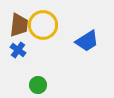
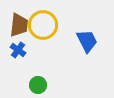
blue trapezoid: rotated 85 degrees counterclockwise
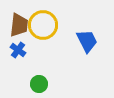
green circle: moved 1 px right, 1 px up
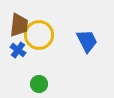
yellow circle: moved 4 px left, 10 px down
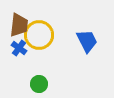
blue cross: moved 1 px right, 2 px up
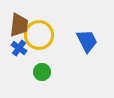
green circle: moved 3 px right, 12 px up
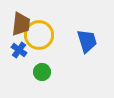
brown trapezoid: moved 2 px right, 1 px up
blue trapezoid: rotated 10 degrees clockwise
blue cross: moved 2 px down
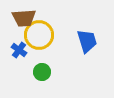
brown trapezoid: moved 3 px right, 6 px up; rotated 80 degrees clockwise
